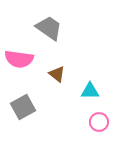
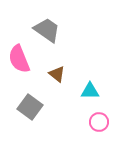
gray trapezoid: moved 2 px left, 2 px down
pink semicircle: rotated 60 degrees clockwise
gray square: moved 7 px right; rotated 25 degrees counterclockwise
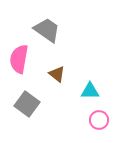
pink semicircle: rotated 32 degrees clockwise
gray square: moved 3 px left, 3 px up
pink circle: moved 2 px up
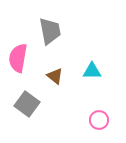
gray trapezoid: moved 3 px right, 1 px down; rotated 44 degrees clockwise
pink semicircle: moved 1 px left, 1 px up
brown triangle: moved 2 px left, 2 px down
cyan triangle: moved 2 px right, 20 px up
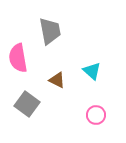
pink semicircle: rotated 20 degrees counterclockwise
cyan triangle: rotated 42 degrees clockwise
brown triangle: moved 2 px right, 4 px down; rotated 12 degrees counterclockwise
pink circle: moved 3 px left, 5 px up
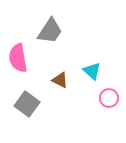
gray trapezoid: rotated 44 degrees clockwise
brown triangle: moved 3 px right
pink circle: moved 13 px right, 17 px up
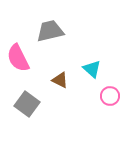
gray trapezoid: rotated 136 degrees counterclockwise
pink semicircle: rotated 16 degrees counterclockwise
cyan triangle: moved 2 px up
pink circle: moved 1 px right, 2 px up
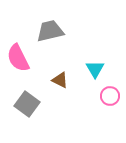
cyan triangle: moved 3 px right; rotated 18 degrees clockwise
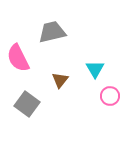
gray trapezoid: moved 2 px right, 1 px down
brown triangle: rotated 42 degrees clockwise
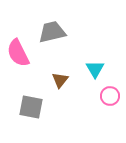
pink semicircle: moved 5 px up
gray square: moved 4 px right, 3 px down; rotated 25 degrees counterclockwise
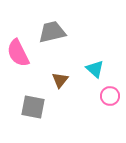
cyan triangle: rotated 18 degrees counterclockwise
gray square: moved 2 px right
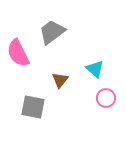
gray trapezoid: rotated 24 degrees counterclockwise
pink circle: moved 4 px left, 2 px down
